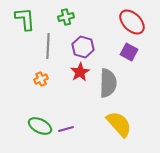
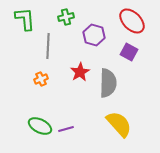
red ellipse: moved 1 px up
purple hexagon: moved 11 px right, 12 px up
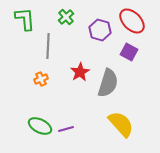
green cross: rotated 28 degrees counterclockwise
purple hexagon: moved 6 px right, 5 px up
gray semicircle: rotated 16 degrees clockwise
yellow semicircle: moved 2 px right
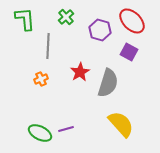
green ellipse: moved 7 px down
